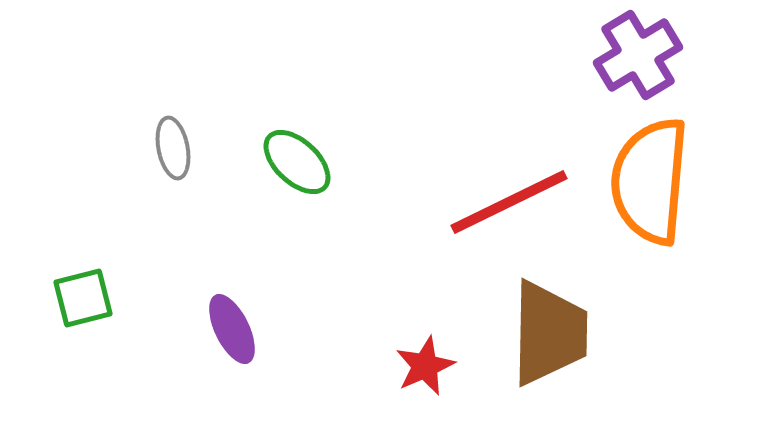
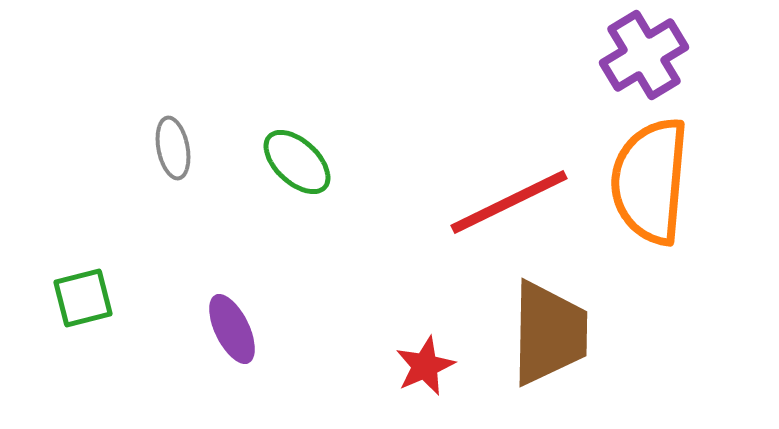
purple cross: moved 6 px right
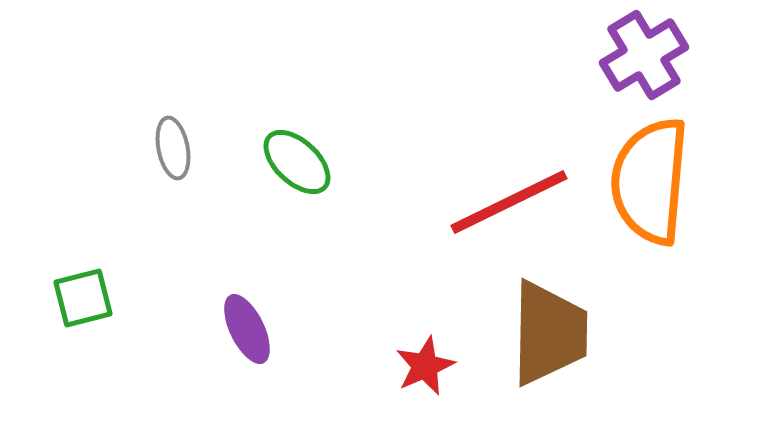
purple ellipse: moved 15 px right
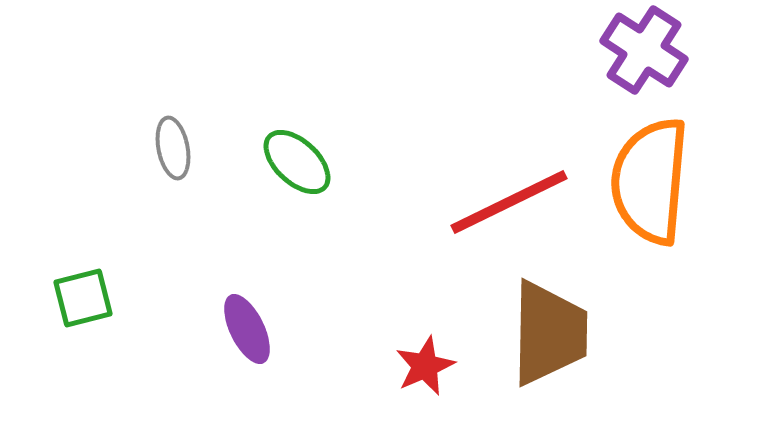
purple cross: moved 5 px up; rotated 26 degrees counterclockwise
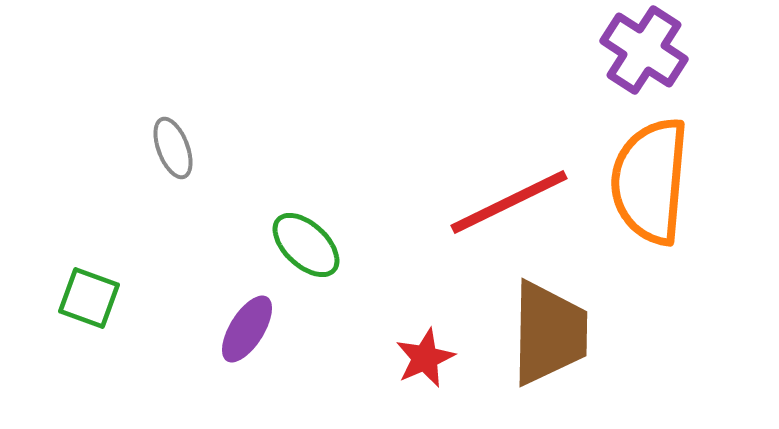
gray ellipse: rotated 10 degrees counterclockwise
green ellipse: moved 9 px right, 83 px down
green square: moved 6 px right; rotated 34 degrees clockwise
purple ellipse: rotated 58 degrees clockwise
red star: moved 8 px up
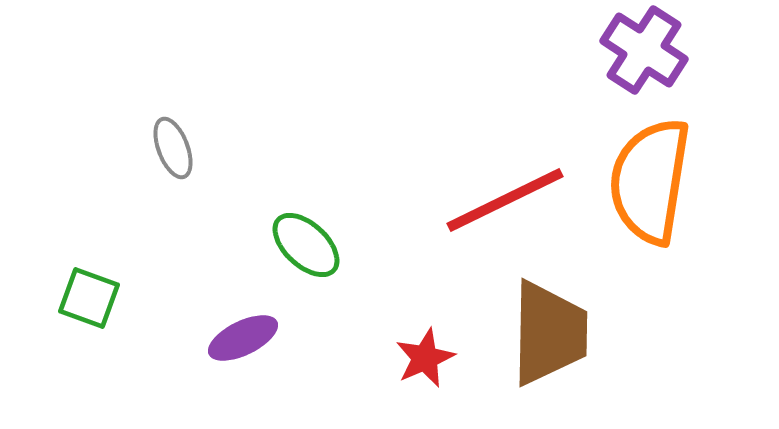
orange semicircle: rotated 4 degrees clockwise
red line: moved 4 px left, 2 px up
purple ellipse: moved 4 px left, 9 px down; rotated 32 degrees clockwise
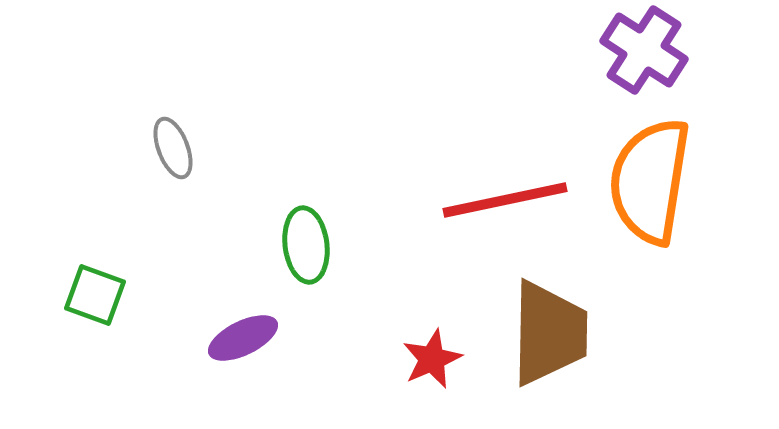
red line: rotated 14 degrees clockwise
green ellipse: rotated 40 degrees clockwise
green square: moved 6 px right, 3 px up
red star: moved 7 px right, 1 px down
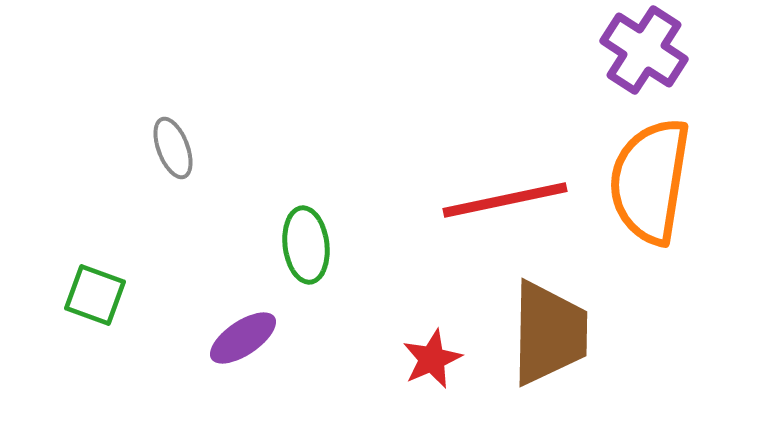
purple ellipse: rotated 8 degrees counterclockwise
